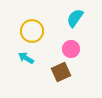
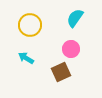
yellow circle: moved 2 px left, 6 px up
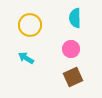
cyan semicircle: rotated 36 degrees counterclockwise
brown square: moved 12 px right, 5 px down
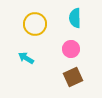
yellow circle: moved 5 px right, 1 px up
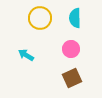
yellow circle: moved 5 px right, 6 px up
cyan arrow: moved 3 px up
brown square: moved 1 px left, 1 px down
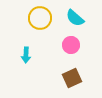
cyan semicircle: rotated 48 degrees counterclockwise
pink circle: moved 4 px up
cyan arrow: rotated 119 degrees counterclockwise
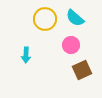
yellow circle: moved 5 px right, 1 px down
brown square: moved 10 px right, 8 px up
